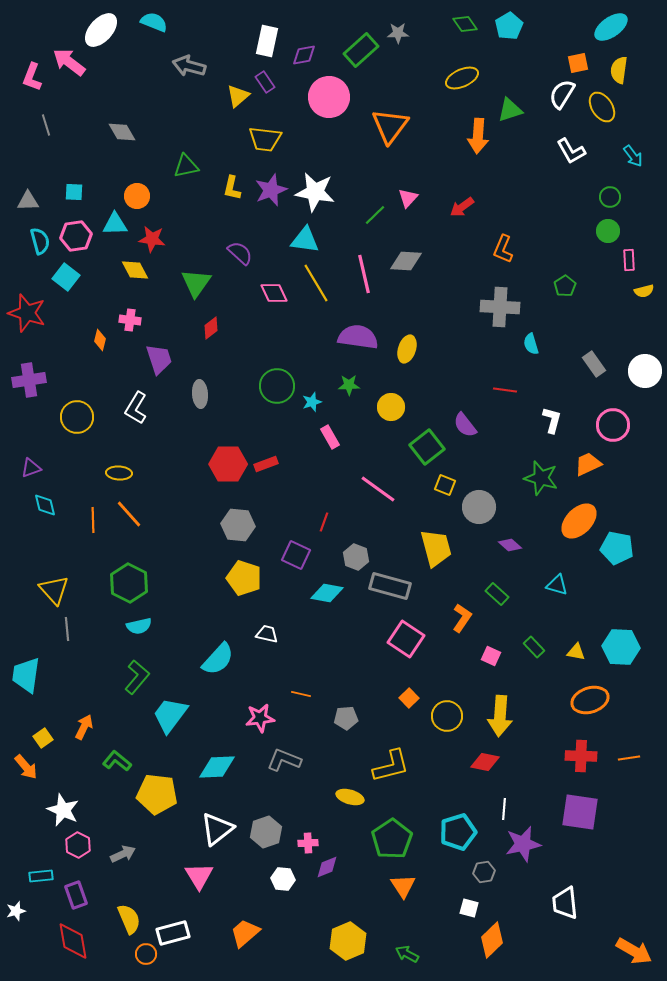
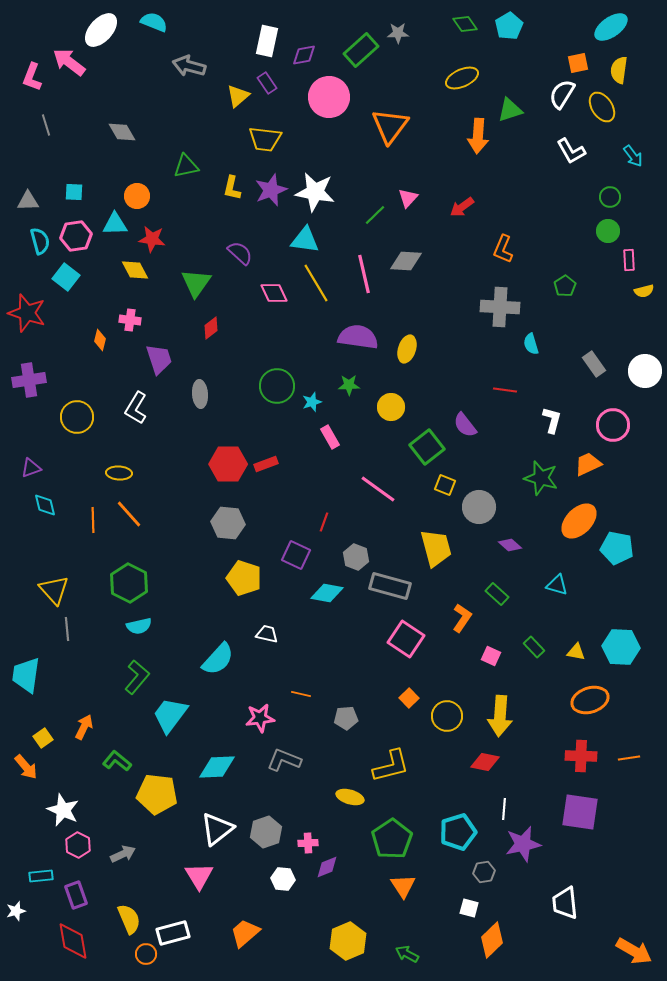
purple rectangle at (265, 82): moved 2 px right, 1 px down
gray hexagon at (238, 525): moved 10 px left, 2 px up
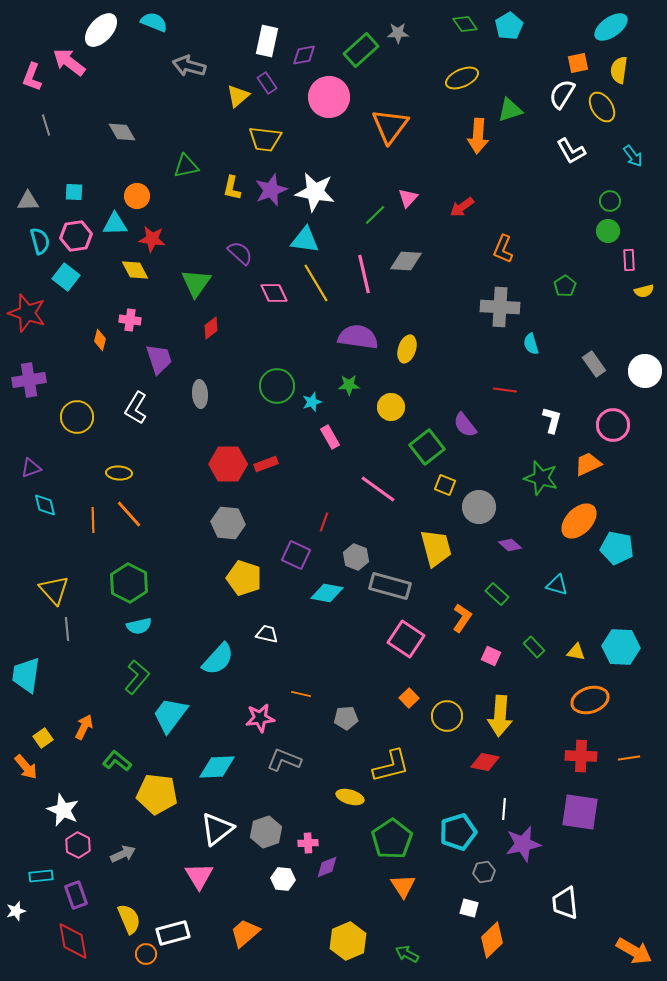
green circle at (610, 197): moved 4 px down
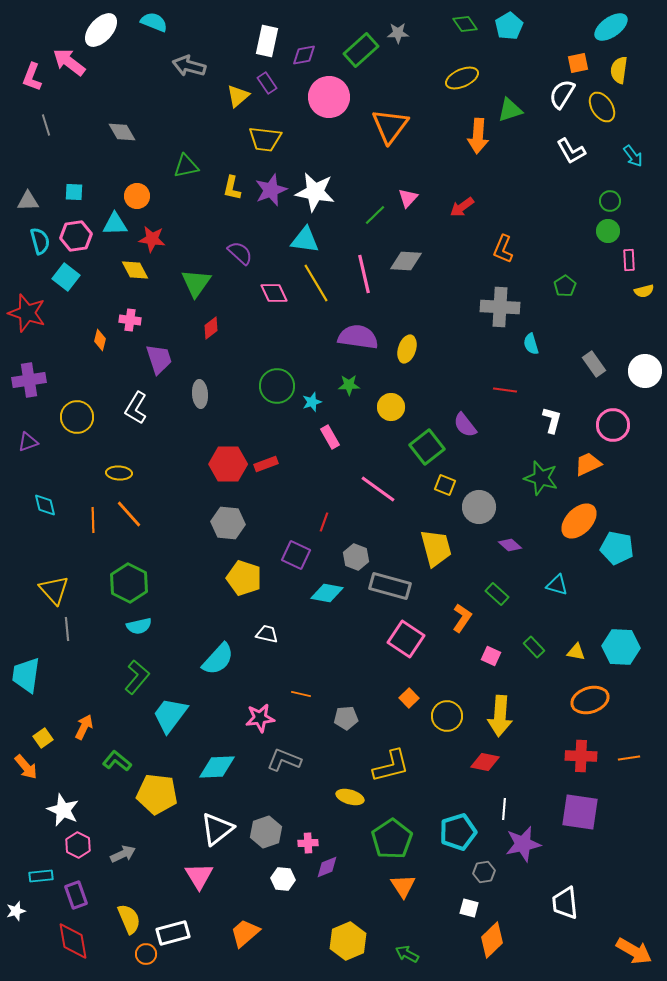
purple triangle at (31, 468): moved 3 px left, 26 px up
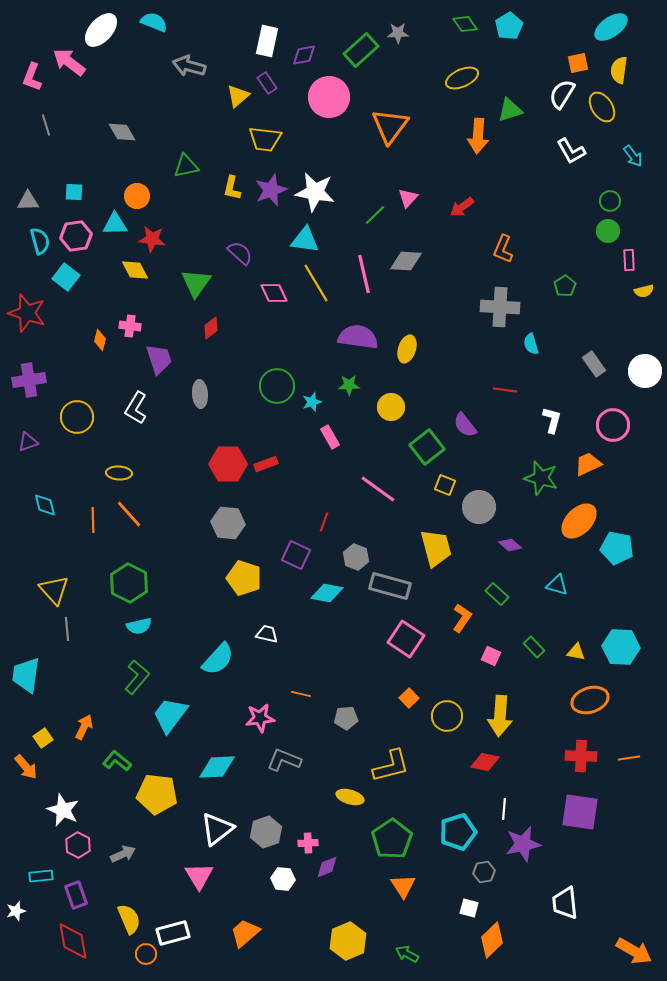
pink cross at (130, 320): moved 6 px down
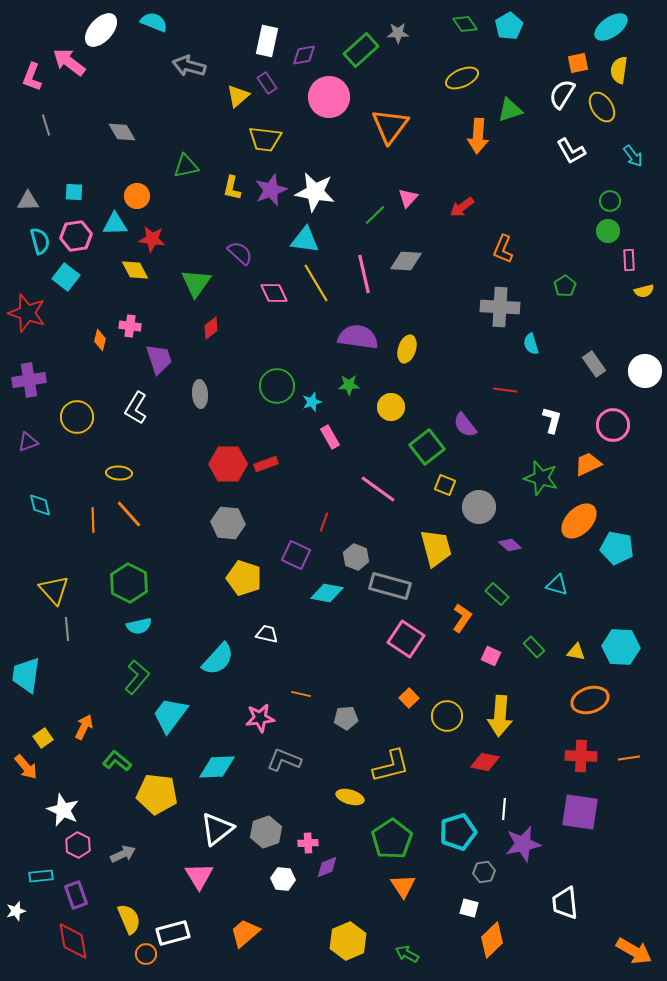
cyan diamond at (45, 505): moved 5 px left
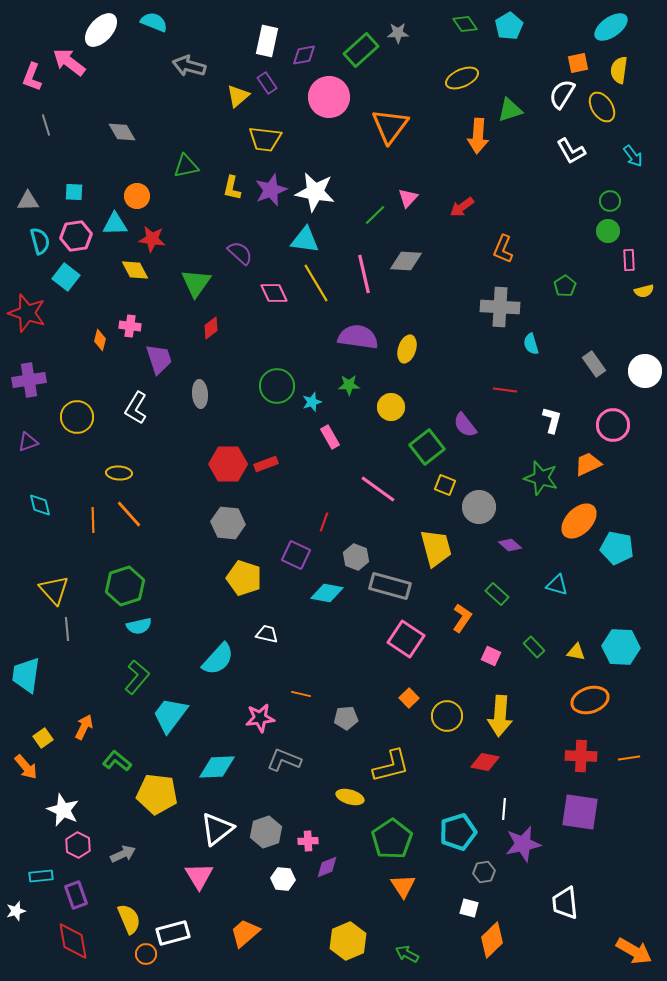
green hexagon at (129, 583): moved 4 px left, 3 px down; rotated 15 degrees clockwise
pink cross at (308, 843): moved 2 px up
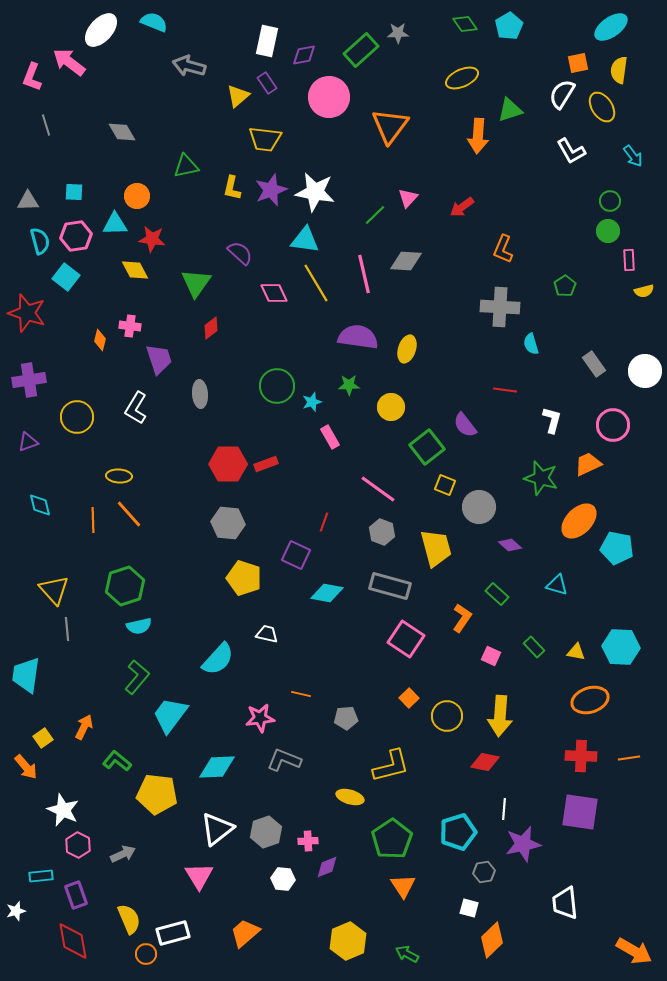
yellow ellipse at (119, 473): moved 3 px down
gray hexagon at (356, 557): moved 26 px right, 25 px up
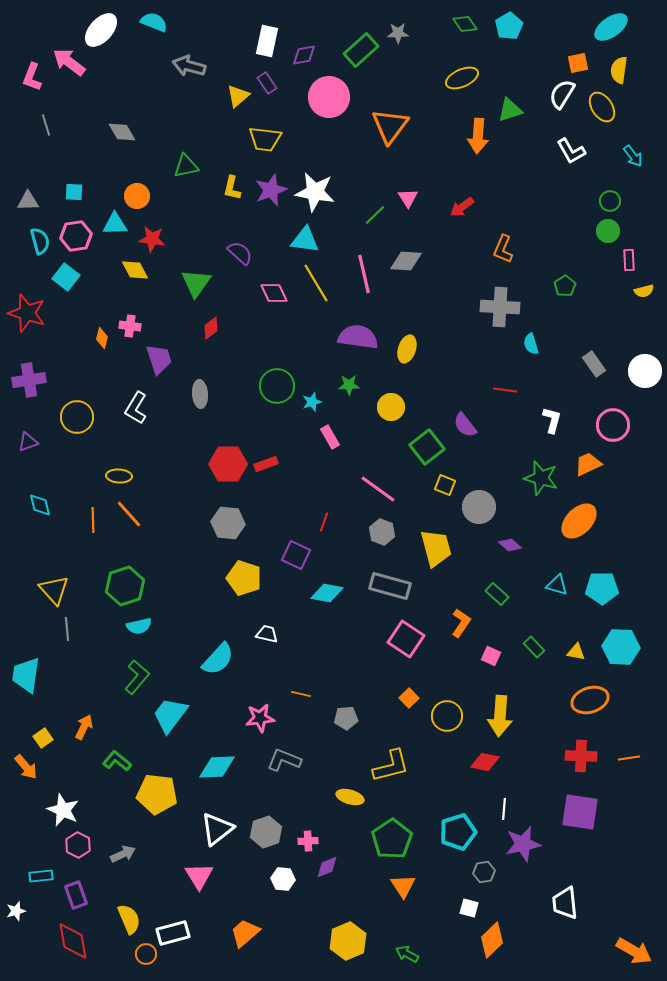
pink triangle at (408, 198): rotated 15 degrees counterclockwise
orange diamond at (100, 340): moved 2 px right, 2 px up
cyan pentagon at (617, 548): moved 15 px left, 40 px down; rotated 12 degrees counterclockwise
orange L-shape at (462, 618): moved 1 px left, 5 px down
